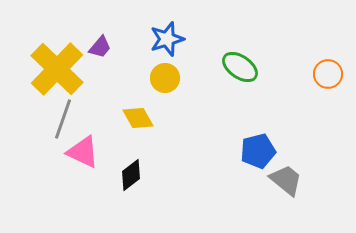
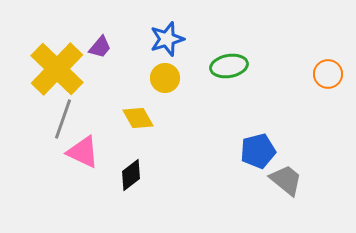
green ellipse: moved 11 px left, 1 px up; rotated 45 degrees counterclockwise
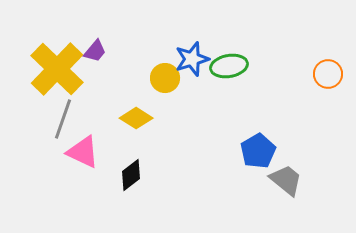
blue star: moved 25 px right, 20 px down
purple trapezoid: moved 5 px left, 4 px down
yellow diamond: moved 2 px left; rotated 28 degrees counterclockwise
blue pentagon: rotated 16 degrees counterclockwise
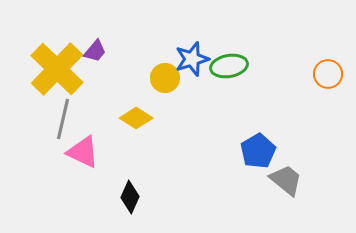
gray line: rotated 6 degrees counterclockwise
black diamond: moved 1 px left, 22 px down; rotated 28 degrees counterclockwise
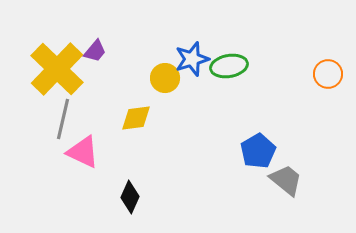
yellow diamond: rotated 40 degrees counterclockwise
